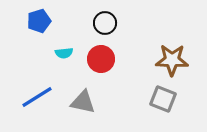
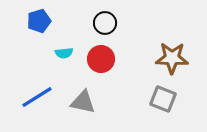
brown star: moved 2 px up
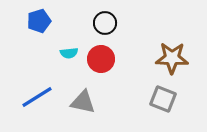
cyan semicircle: moved 5 px right
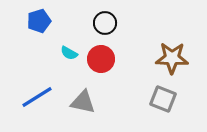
cyan semicircle: rotated 36 degrees clockwise
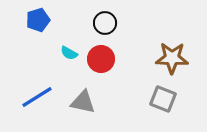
blue pentagon: moved 1 px left, 1 px up
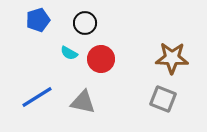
black circle: moved 20 px left
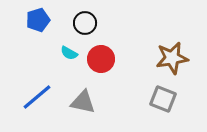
brown star: rotated 12 degrees counterclockwise
blue line: rotated 8 degrees counterclockwise
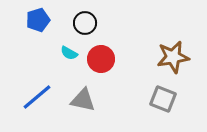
brown star: moved 1 px right, 1 px up
gray triangle: moved 2 px up
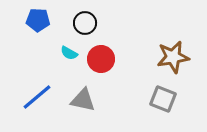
blue pentagon: rotated 20 degrees clockwise
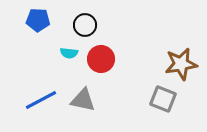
black circle: moved 2 px down
cyan semicircle: rotated 24 degrees counterclockwise
brown star: moved 8 px right, 7 px down
blue line: moved 4 px right, 3 px down; rotated 12 degrees clockwise
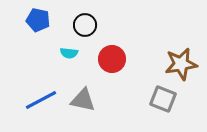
blue pentagon: rotated 10 degrees clockwise
red circle: moved 11 px right
